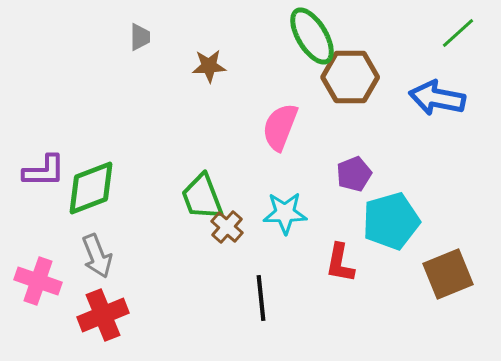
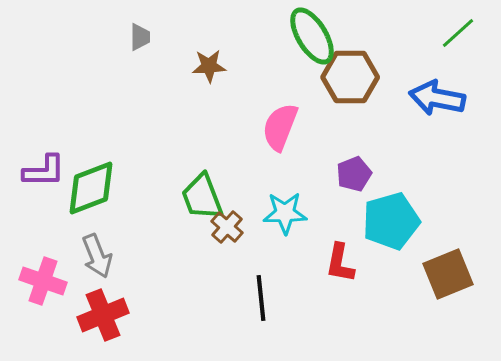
pink cross: moved 5 px right
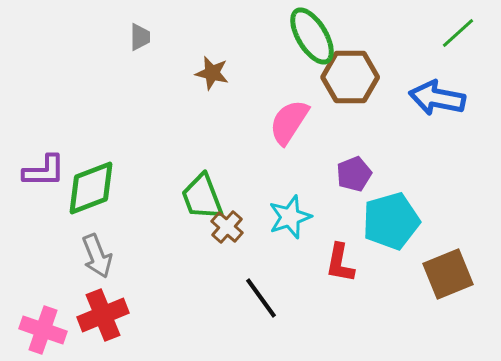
brown star: moved 3 px right, 7 px down; rotated 16 degrees clockwise
pink semicircle: moved 9 px right, 5 px up; rotated 12 degrees clockwise
cyan star: moved 5 px right, 4 px down; rotated 18 degrees counterclockwise
pink cross: moved 49 px down
black line: rotated 30 degrees counterclockwise
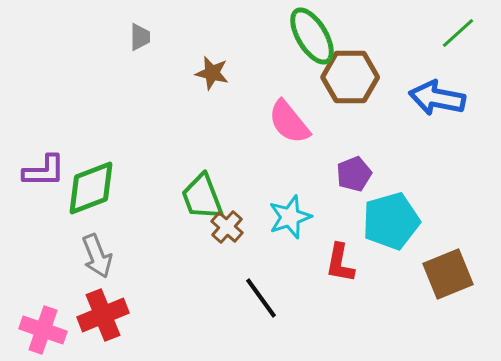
pink semicircle: rotated 72 degrees counterclockwise
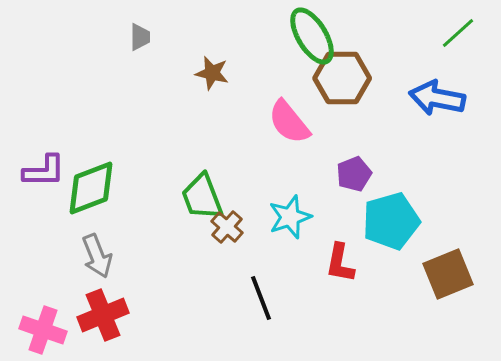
brown hexagon: moved 8 px left, 1 px down
black line: rotated 15 degrees clockwise
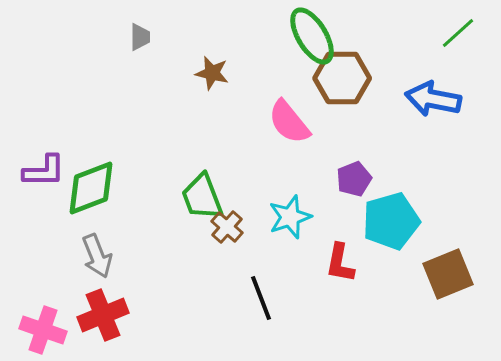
blue arrow: moved 4 px left, 1 px down
purple pentagon: moved 5 px down
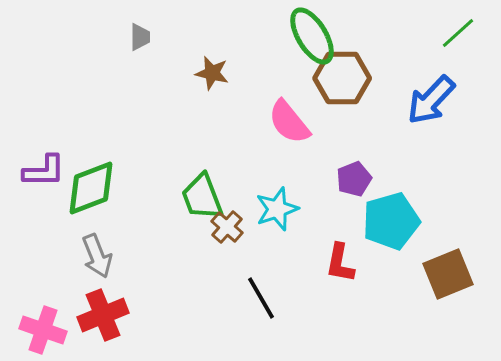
blue arrow: moved 2 px left, 1 px down; rotated 58 degrees counterclockwise
cyan star: moved 13 px left, 8 px up
black line: rotated 9 degrees counterclockwise
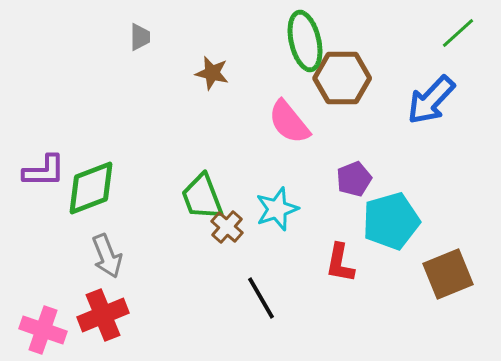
green ellipse: moved 7 px left, 5 px down; rotated 18 degrees clockwise
gray arrow: moved 10 px right
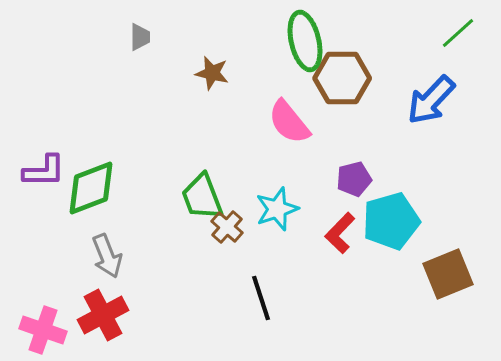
purple pentagon: rotated 8 degrees clockwise
red L-shape: moved 30 px up; rotated 33 degrees clockwise
black line: rotated 12 degrees clockwise
red cross: rotated 6 degrees counterclockwise
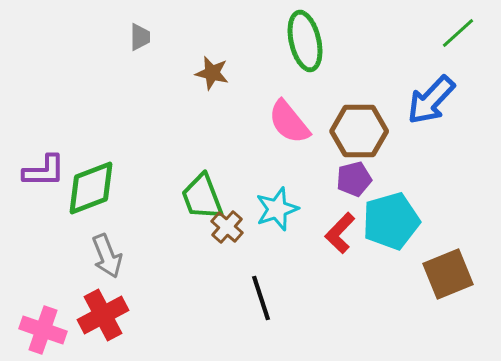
brown hexagon: moved 17 px right, 53 px down
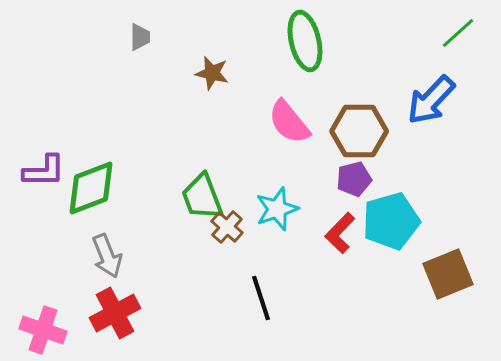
red cross: moved 12 px right, 2 px up
